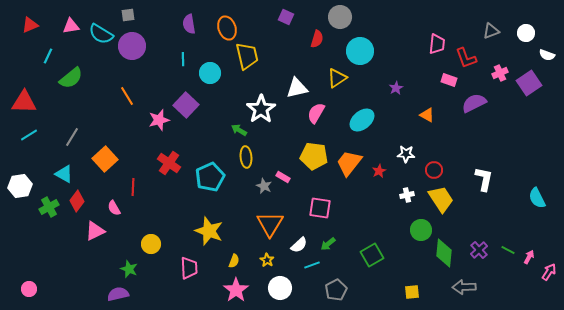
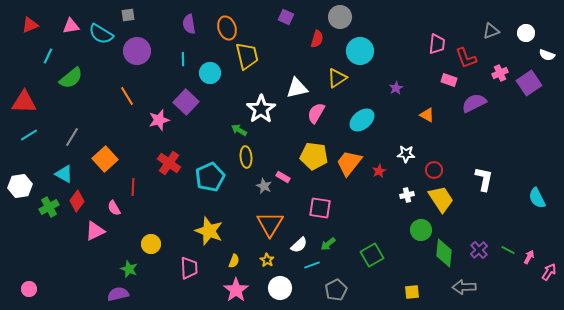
purple circle at (132, 46): moved 5 px right, 5 px down
purple square at (186, 105): moved 3 px up
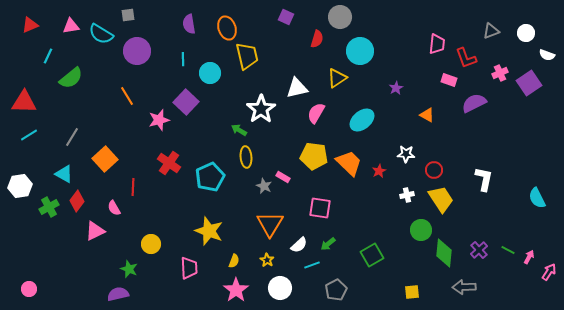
orange trapezoid at (349, 163): rotated 96 degrees clockwise
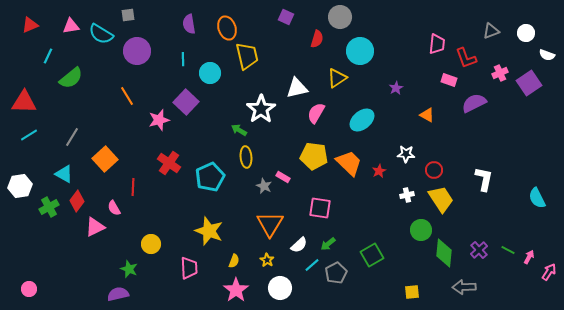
pink triangle at (95, 231): moved 4 px up
cyan line at (312, 265): rotated 21 degrees counterclockwise
gray pentagon at (336, 290): moved 17 px up
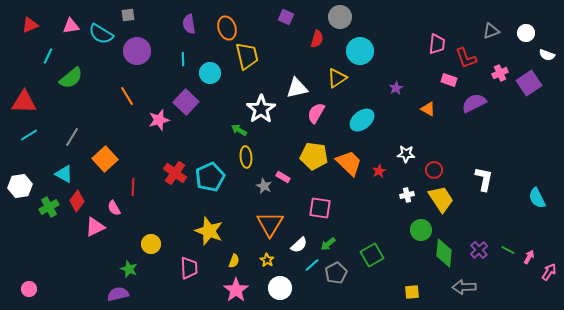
orange triangle at (427, 115): moved 1 px right, 6 px up
red cross at (169, 163): moved 6 px right, 10 px down
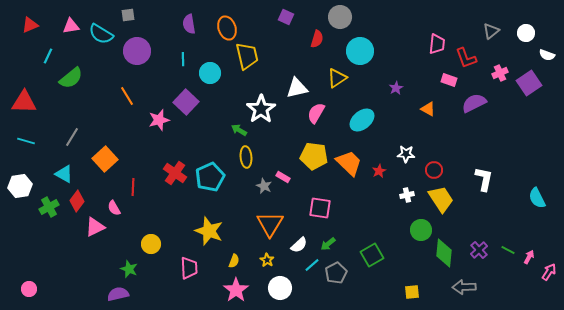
gray triangle at (491, 31): rotated 18 degrees counterclockwise
cyan line at (29, 135): moved 3 px left, 6 px down; rotated 48 degrees clockwise
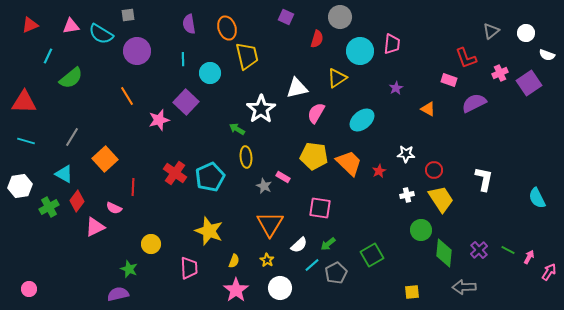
pink trapezoid at (437, 44): moved 45 px left
green arrow at (239, 130): moved 2 px left, 1 px up
pink semicircle at (114, 208): rotated 35 degrees counterclockwise
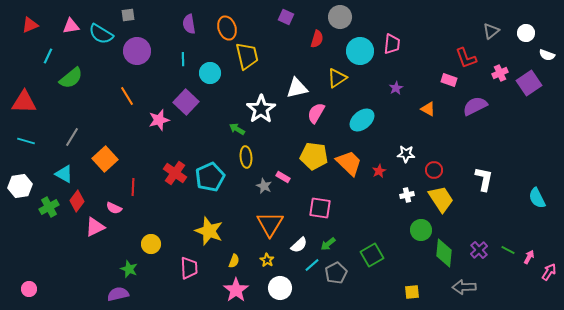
purple semicircle at (474, 103): moved 1 px right, 3 px down
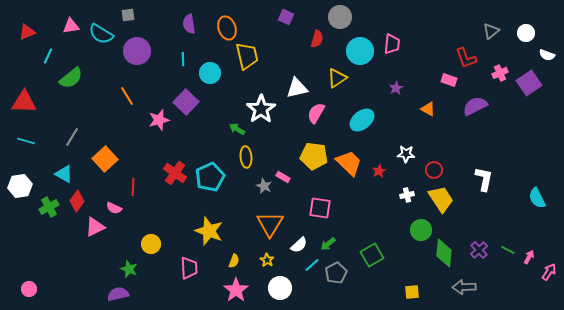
red triangle at (30, 25): moved 3 px left, 7 px down
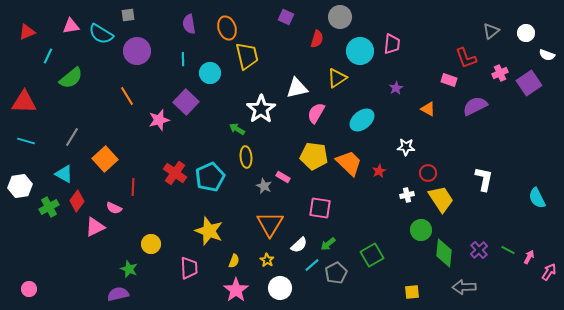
white star at (406, 154): moved 7 px up
red circle at (434, 170): moved 6 px left, 3 px down
